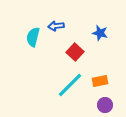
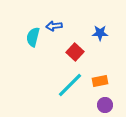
blue arrow: moved 2 px left
blue star: rotated 14 degrees counterclockwise
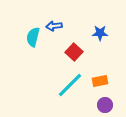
red square: moved 1 px left
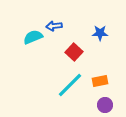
cyan semicircle: rotated 54 degrees clockwise
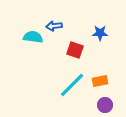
cyan semicircle: rotated 30 degrees clockwise
red square: moved 1 px right, 2 px up; rotated 24 degrees counterclockwise
cyan line: moved 2 px right
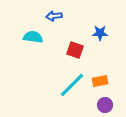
blue arrow: moved 10 px up
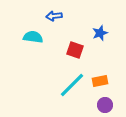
blue star: rotated 21 degrees counterclockwise
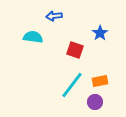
blue star: rotated 14 degrees counterclockwise
cyan line: rotated 8 degrees counterclockwise
purple circle: moved 10 px left, 3 px up
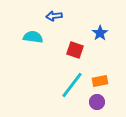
purple circle: moved 2 px right
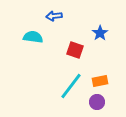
cyan line: moved 1 px left, 1 px down
